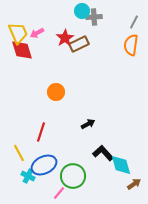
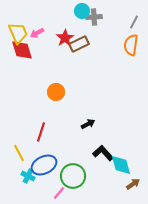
brown arrow: moved 1 px left
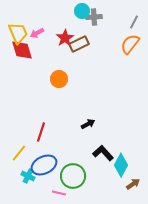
orange semicircle: moved 1 px left, 1 px up; rotated 30 degrees clockwise
orange circle: moved 3 px right, 13 px up
yellow line: rotated 66 degrees clockwise
cyan diamond: rotated 45 degrees clockwise
pink line: rotated 64 degrees clockwise
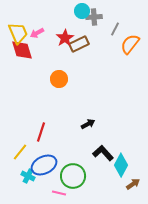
gray line: moved 19 px left, 7 px down
yellow line: moved 1 px right, 1 px up
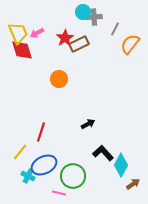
cyan circle: moved 1 px right, 1 px down
